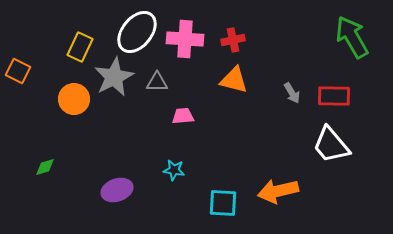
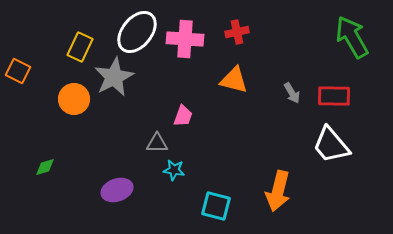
red cross: moved 4 px right, 8 px up
gray triangle: moved 61 px down
pink trapezoid: rotated 115 degrees clockwise
orange arrow: rotated 63 degrees counterclockwise
cyan square: moved 7 px left, 3 px down; rotated 12 degrees clockwise
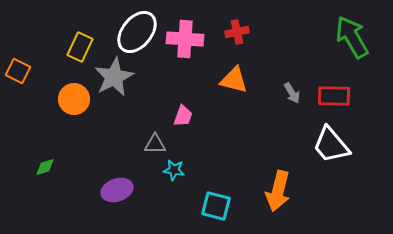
gray triangle: moved 2 px left, 1 px down
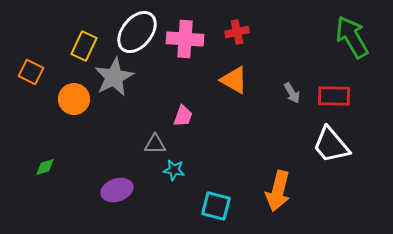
yellow rectangle: moved 4 px right, 1 px up
orange square: moved 13 px right, 1 px down
orange triangle: rotated 16 degrees clockwise
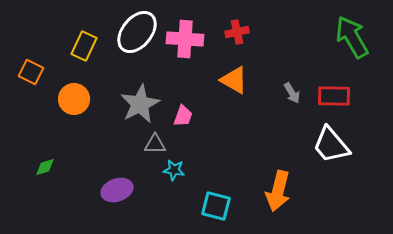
gray star: moved 26 px right, 27 px down
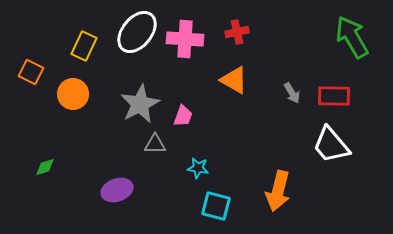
orange circle: moved 1 px left, 5 px up
cyan star: moved 24 px right, 2 px up
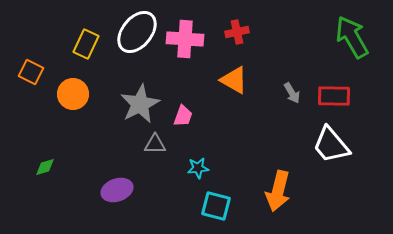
yellow rectangle: moved 2 px right, 2 px up
cyan star: rotated 15 degrees counterclockwise
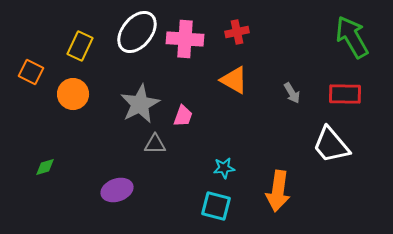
yellow rectangle: moved 6 px left, 2 px down
red rectangle: moved 11 px right, 2 px up
cyan star: moved 26 px right
orange arrow: rotated 6 degrees counterclockwise
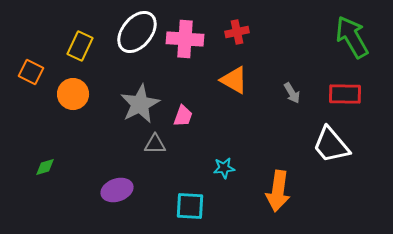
cyan square: moved 26 px left; rotated 12 degrees counterclockwise
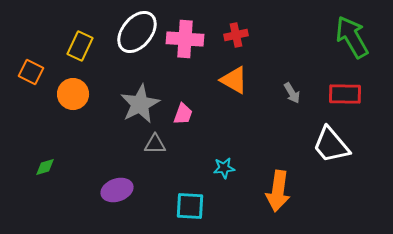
red cross: moved 1 px left, 3 px down
pink trapezoid: moved 2 px up
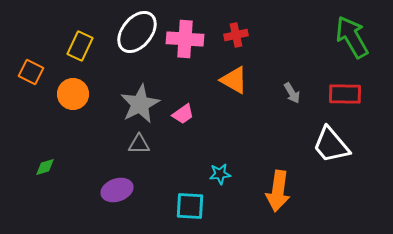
pink trapezoid: rotated 35 degrees clockwise
gray triangle: moved 16 px left
cyan star: moved 4 px left, 6 px down
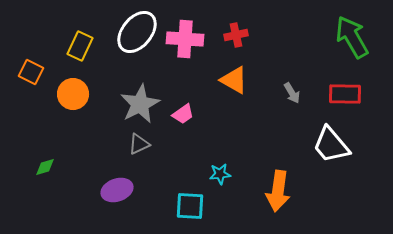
gray triangle: rotated 25 degrees counterclockwise
